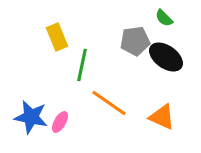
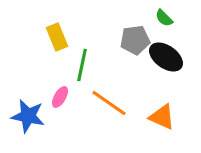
gray pentagon: moved 1 px up
blue star: moved 3 px left, 1 px up
pink ellipse: moved 25 px up
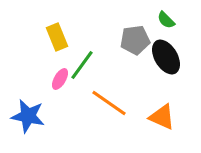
green semicircle: moved 2 px right, 2 px down
black ellipse: rotated 24 degrees clockwise
green line: rotated 24 degrees clockwise
pink ellipse: moved 18 px up
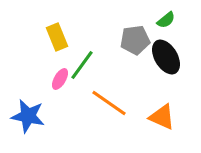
green semicircle: rotated 84 degrees counterclockwise
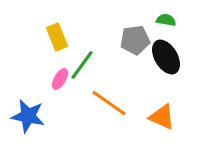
green semicircle: rotated 132 degrees counterclockwise
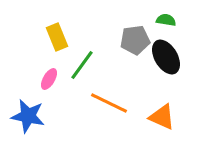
pink ellipse: moved 11 px left
orange line: rotated 9 degrees counterclockwise
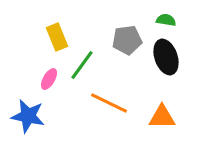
gray pentagon: moved 8 px left
black ellipse: rotated 12 degrees clockwise
orange triangle: rotated 24 degrees counterclockwise
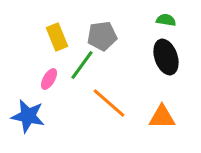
gray pentagon: moved 25 px left, 4 px up
orange line: rotated 15 degrees clockwise
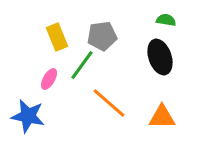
black ellipse: moved 6 px left
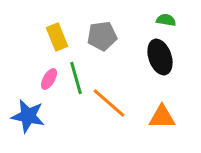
green line: moved 6 px left, 13 px down; rotated 52 degrees counterclockwise
